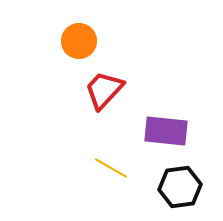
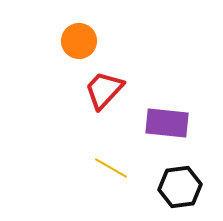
purple rectangle: moved 1 px right, 8 px up
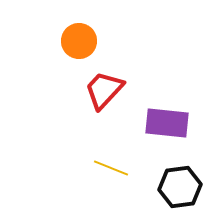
yellow line: rotated 8 degrees counterclockwise
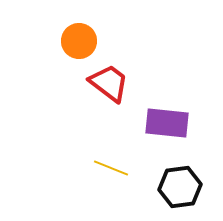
red trapezoid: moved 5 px right, 7 px up; rotated 84 degrees clockwise
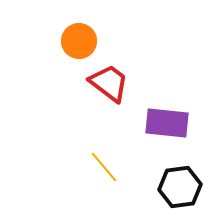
yellow line: moved 7 px left, 1 px up; rotated 28 degrees clockwise
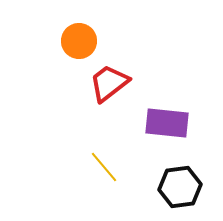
red trapezoid: rotated 75 degrees counterclockwise
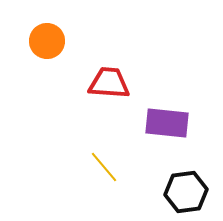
orange circle: moved 32 px left
red trapezoid: rotated 42 degrees clockwise
black hexagon: moved 6 px right, 5 px down
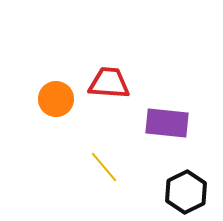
orange circle: moved 9 px right, 58 px down
black hexagon: rotated 18 degrees counterclockwise
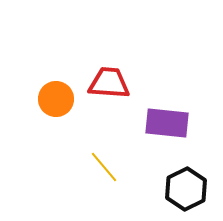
black hexagon: moved 3 px up
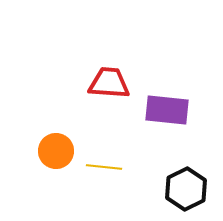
orange circle: moved 52 px down
purple rectangle: moved 13 px up
yellow line: rotated 44 degrees counterclockwise
